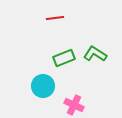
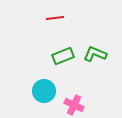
green L-shape: rotated 10 degrees counterclockwise
green rectangle: moved 1 px left, 2 px up
cyan circle: moved 1 px right, 5 px down
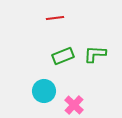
green L-shape: rotated 20 degrees counterclockwise
pink cross: rotated 18 degrees clockwise
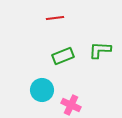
green L-shape: moved 5 px right, 4 px up
cyan circle: moved 2 px left, 1 px up
pink cross: moved 3 px left; rotated 18 degrees counterclockwise
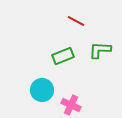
red line: moved 21 px right, 3 px down; rotated 36 degrees clockwise
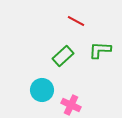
green rectangle: rotated 20 degrees counterclockwise
